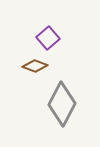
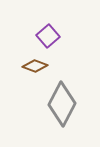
purple square: moved 2 px up
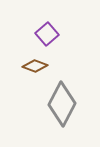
purple square: moved 1 px left, 2 px up
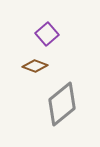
gray diamond: rotated 24 degrees clockwise
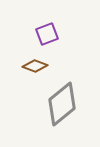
purple square: rotated 20 degrees clockwise
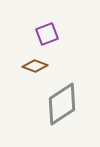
gray diamond: rotated 6 degrees clockwise
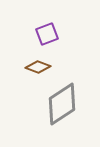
brown diamond: moved 3 px right, 1 px down
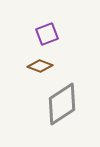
brown diamond: moved 2 px right, 1 px up
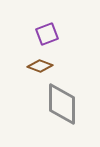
gray diamond: rotated 57 degrees counterclockwise
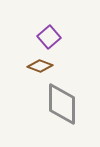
purple square: moved 2 px right, 3 px down; rotated 20 degrees counterclockwise
